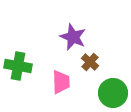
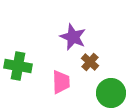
green circle: moved 2 px left
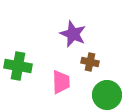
purple star: moved 3 px up
brown cross: rotated 30 degrees counterclockwise
green circle: moved 4 px left, 2 px down
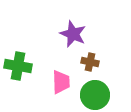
green circle: moved 12 px left
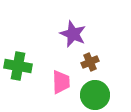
brown cross: rotated 36 degrees counterclockwise
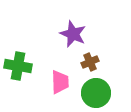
pink trapezoid: moved 1 px left
green circle: moved 1 px right, 2 px up
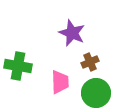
purple star: moved 1 px left, 1 px up
